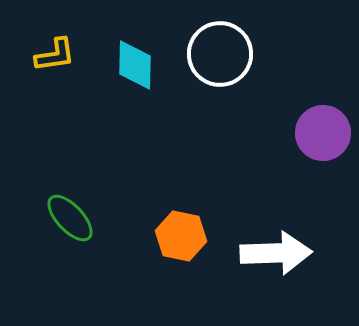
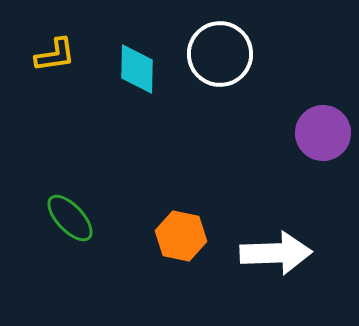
cyan diamond: moved 2 px right, 4 px down
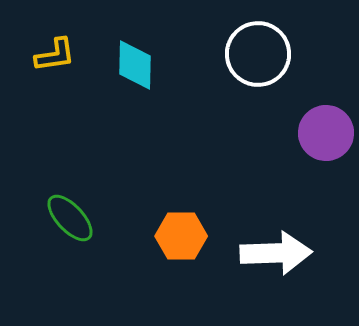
white circle: moved 38 px right
cyan diamond: moved 2 px left, 4 px up
purple circle: moved 3 px right
orange hexagon: rotated 12 degrees counterclockwise
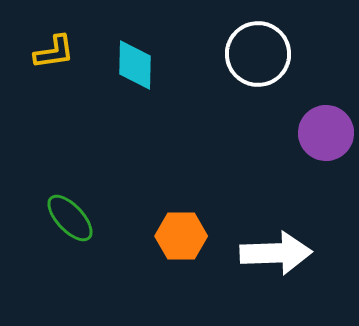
yellow L-shape: moved 1 px left, 3 px up
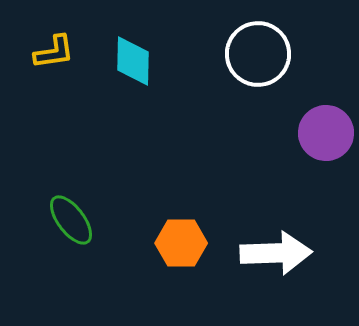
cyan diamond: moved 2 px left, 4 px up
green ellipse: moved 1 px right, 2 px down; rotated 6 degrees clockwise
orange hexagon: moved 7 px down
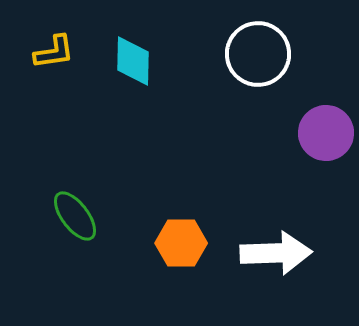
green ellipse: moved 4 px right, 4 px up
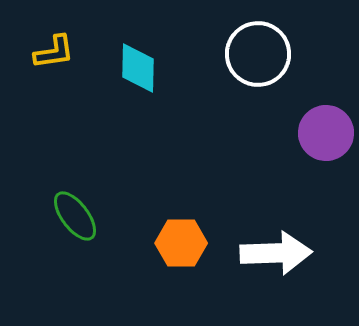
cyan diamond: moved 5 px right, 7 px down
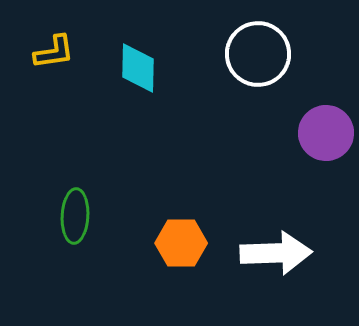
green ellipse: rotated 40 degrees clockwise
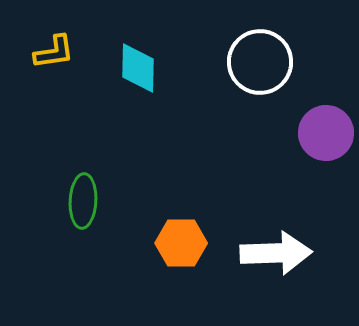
white circle: moved 2 px right, 8 px down
green ellipse: moved 8 px right, 15 px up
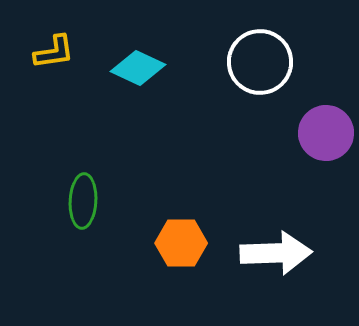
cyan diamond: rotated 66 degrees counterclockwise
